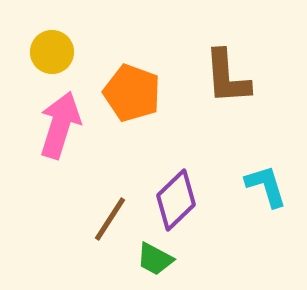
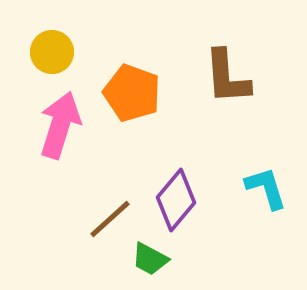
cyan L-shape: moved 2 px down
purple diamond: rotated 6 degrees counterclockwise
brown line: rotated 15 degrees clockwise
green trapezoid: moved 5 px left
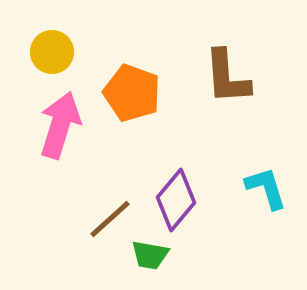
green trapezoid: moved 4 px up; rotated 18 degrees counterclockwise
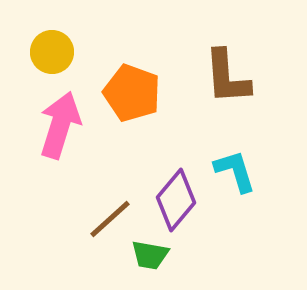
cyan L-shape: moved 31 px left, 17 px up
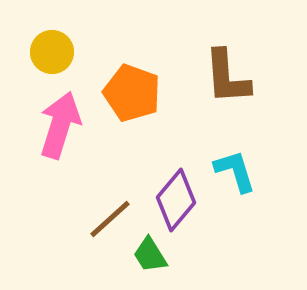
green trapezoid: rotated 48 degrees clockwise
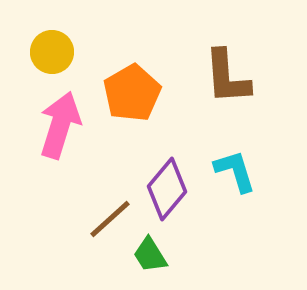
orange pentagon: rotated 22 degrees clockwise
purple diamond: moved 9 px left, 11 px up
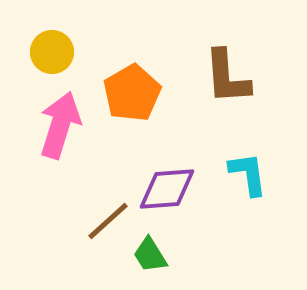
cyan L-shape: moved 13 px right, 3 px down; rotated 9 degrees clockwise
purple diamond: rotated 46 degrees clockwise
brown line: moved 2 px left, 2 px down
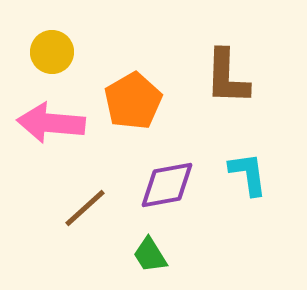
brown L-shape: rotated 6 degrees clockwise
orange pentagon: moved 1 px right, 8 px down
pink arrow: moved 9 px left, 2 px up; rotated 102 degrees counterclockwise
purple diamond: moved 4 px up; rotated 6 degrees counterclockwise
brown line: moved 23 px left, 13 px up
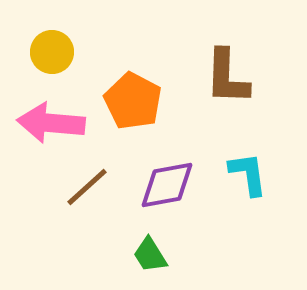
orange pentagon: rotated 14 degrees counterclockwise
brown line: moved 2 px right, 21 px up
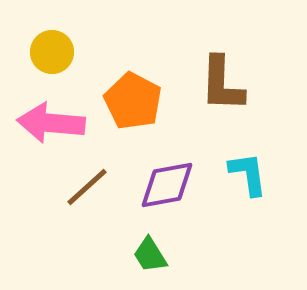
brown L-shape: moved 5 px left, 7 px down
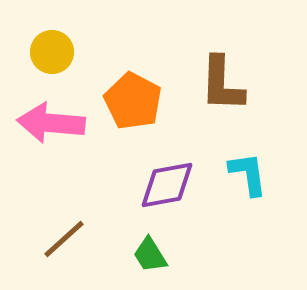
brown line: moved 23 px left, 52 px down
